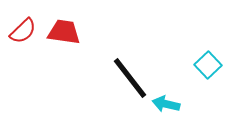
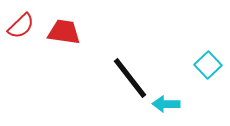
red semicircle: moved 2 px left, 5 px up
cyan arrow: rotated 12 degrees counterclockwise
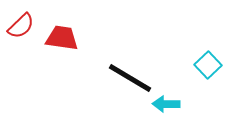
red trapezoid: moved 2 px left, 6 px down
black line: rotated 21 degrees counterclockwise
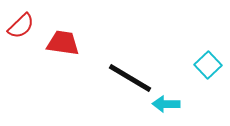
red trapezoid: moved 1 px right, 5 px down
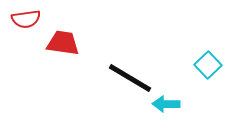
red semicircle: moved 5 px right, 7 px up; rotated 36 degrees clockwise
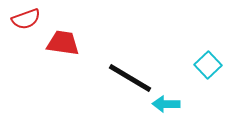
red semicircle: rotated 12 degrees counterclockwise
